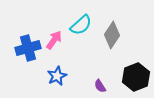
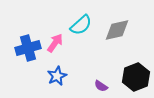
gray diamond: moved 5 px right, 5 px up; rotated 44 degrees clockwise
pink arrow: moved 1 px right, 3 px down
purple semicircle: moved 1 px right; rotated 24 degrees counterclockwise
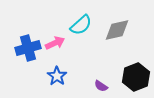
pink arrow: rotated 30 degrees clockwise
blue star: rotated 12 degrees counterclockwise
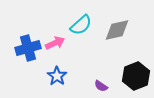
black hexagon: moved 1 px up
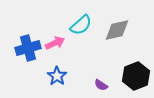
purple semicircle: moved 1 px up
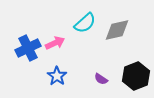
cyan semicircle: moved 4 px right, 2 px up
blue cross: rotated 10 degrees counterclockwise
purple semicircle: moved 6 px up
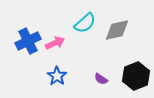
blue cross: moved 7 px up
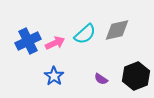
cyan semicircle: moved 11 px down
blue star: moved 3 px left
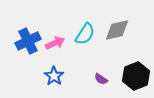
cyan semicircle: rotated 15 degrees counterclockwise
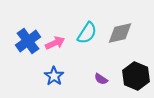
gray diamond: moved 3 px right, 3 px down
cyan semicircle: moved 2 px right, 1 px up
blue cross: rotated 10 degrees counterclockwise
black hexagon: rotated 16 degrees counterclockwise
